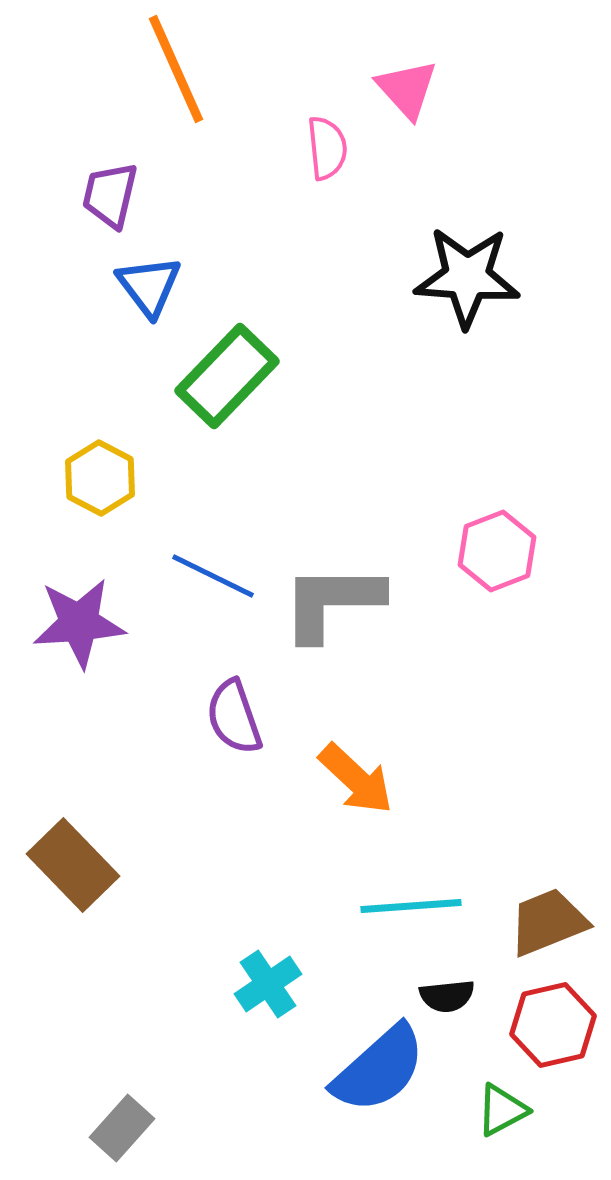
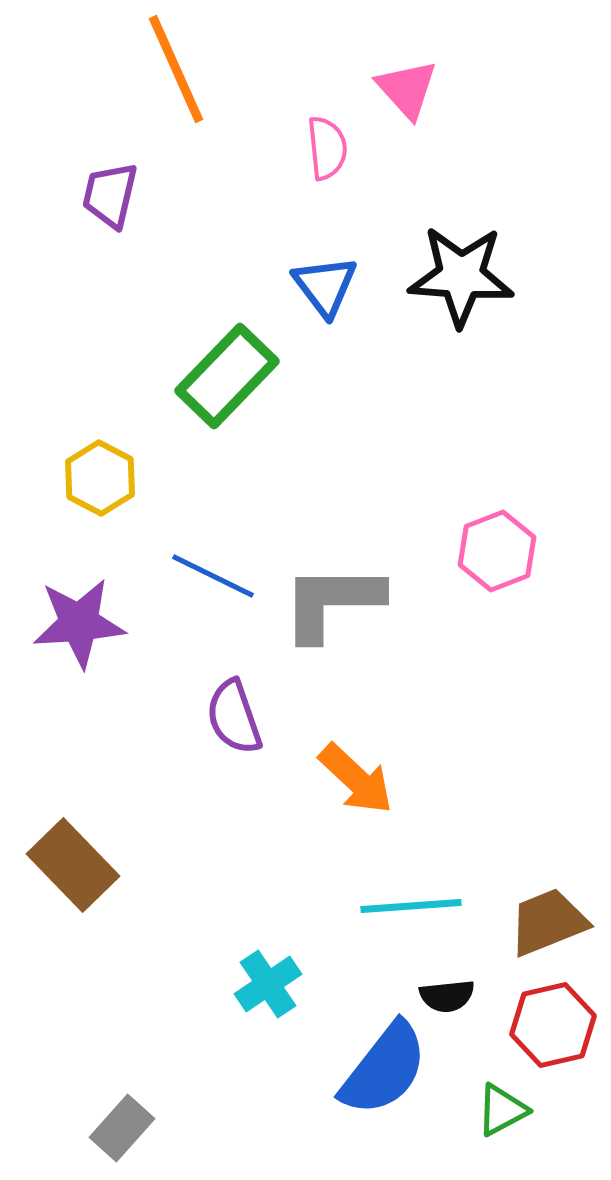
black star: moved 6 px left, 1 px up
blue triangle: moved 176 px right
blue semicircle: moved 5 px right; rotated 10 degrees counterclockwise
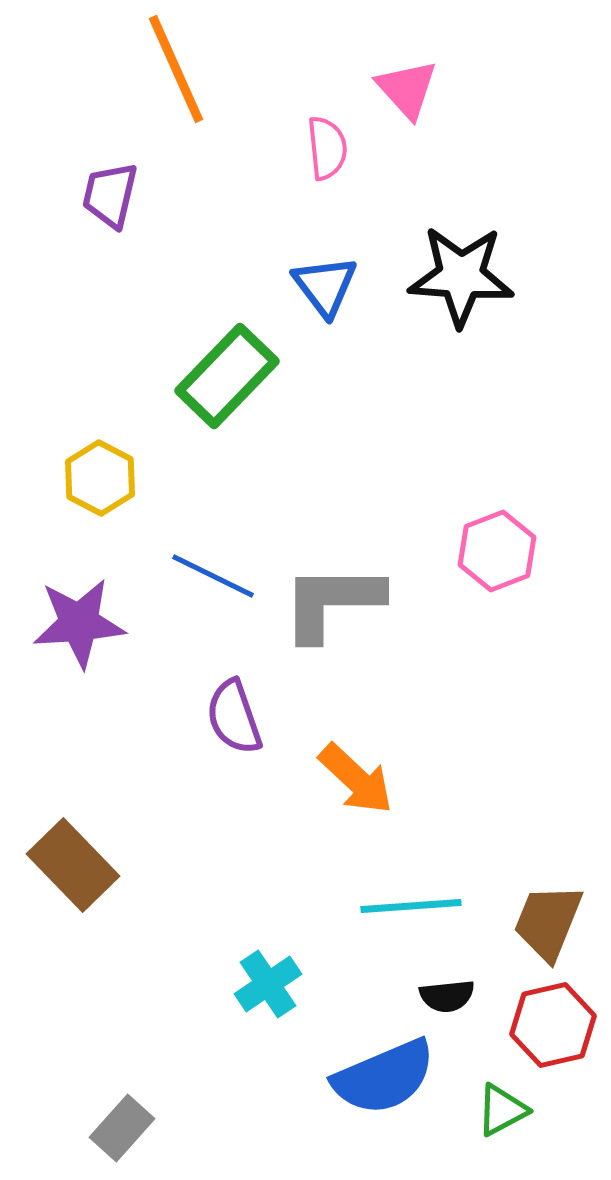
brown trapezoid: rotated 46 degrees counterclockwise
blue semicircle: moved 8 px down; rotated 29 degrees clockwise
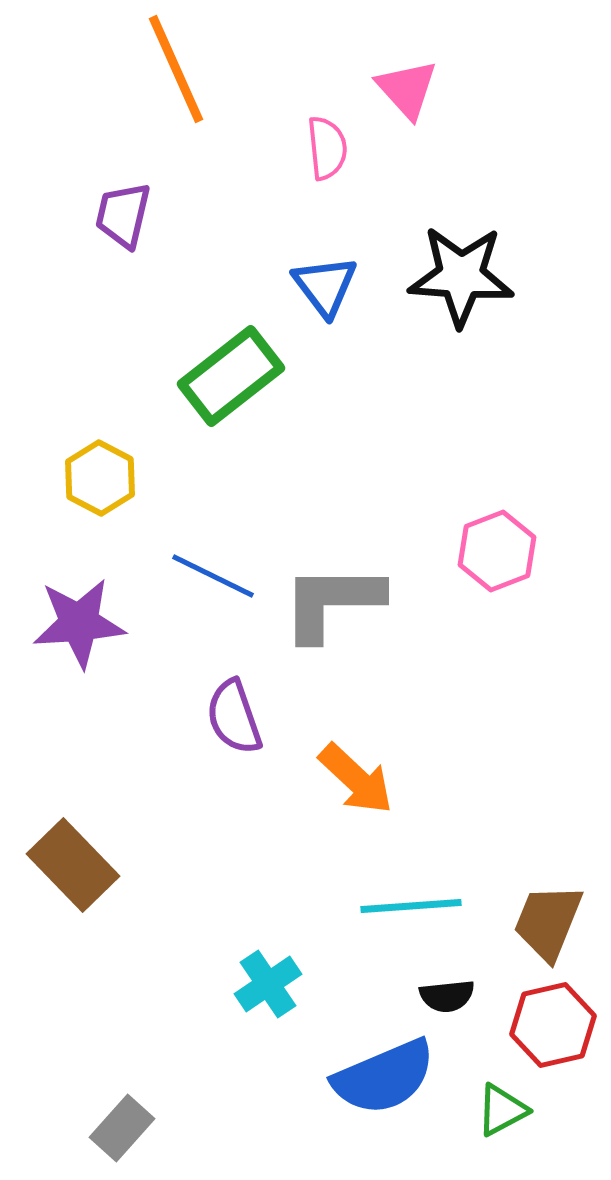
purple trapezoid: moved 13 px right, 20 px down
green rectangle: moved 4 px right; rotated 8 degrees clockwise
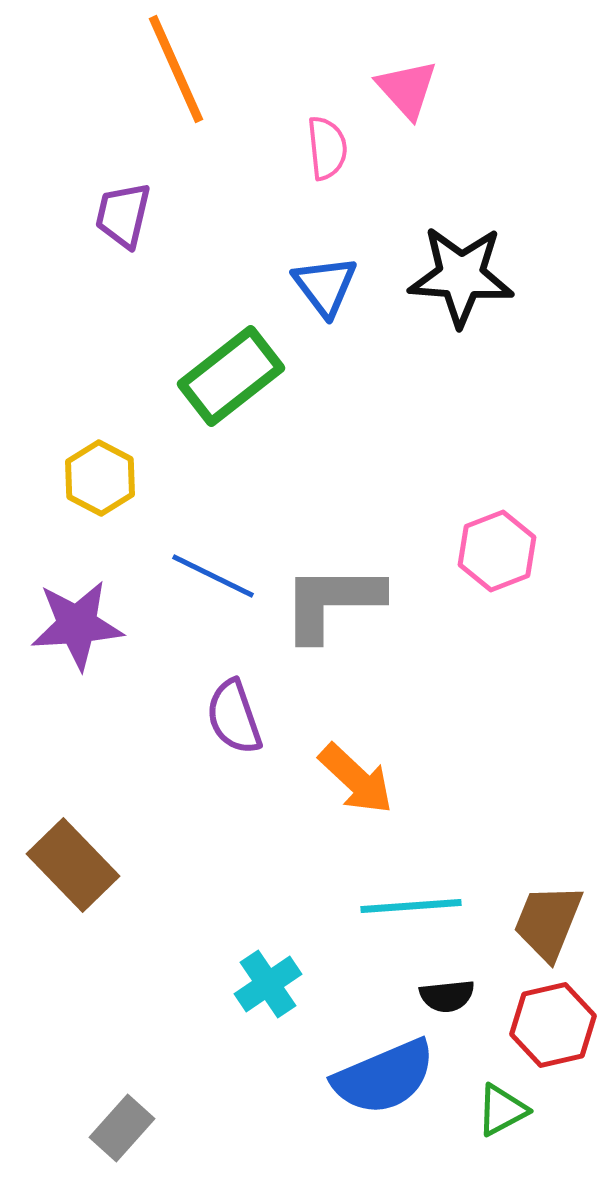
purple star: moved 2 px left, 2 px down
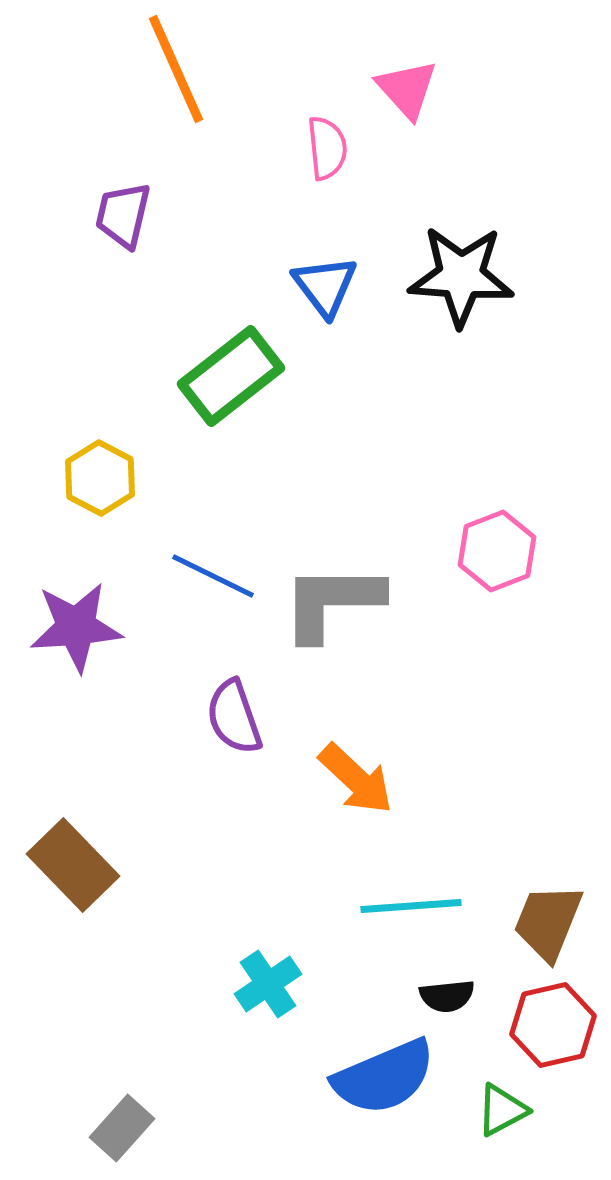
purple star: moved 1 px left, 2 px down
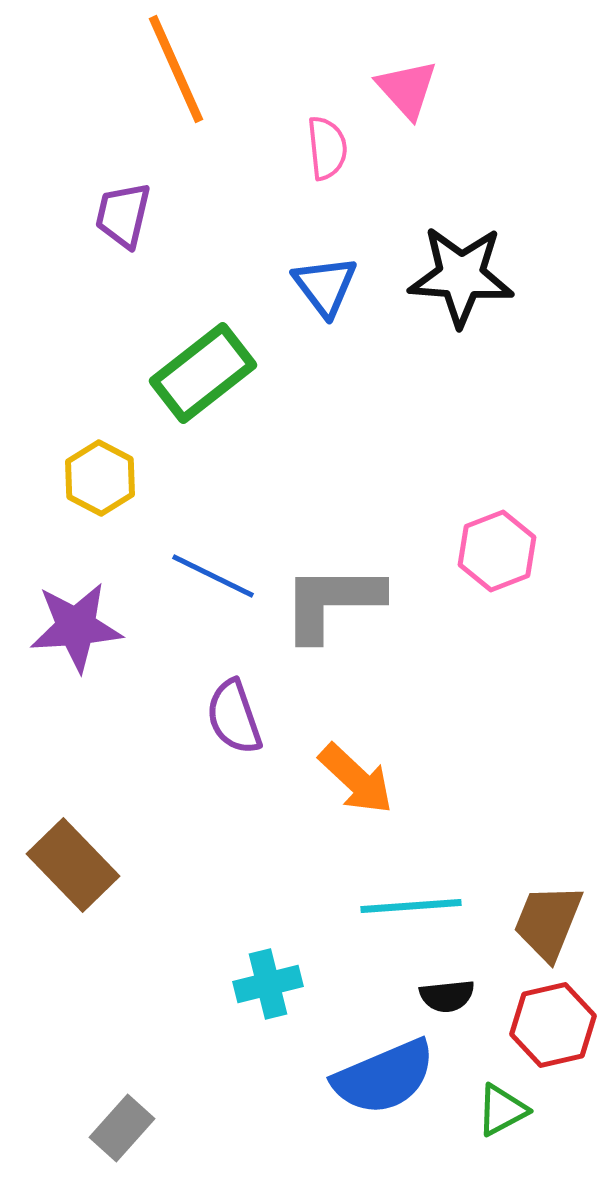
green rectangle: moved 28 px left, 3 px up
cyan cross: rotated 20 degrees clockwise
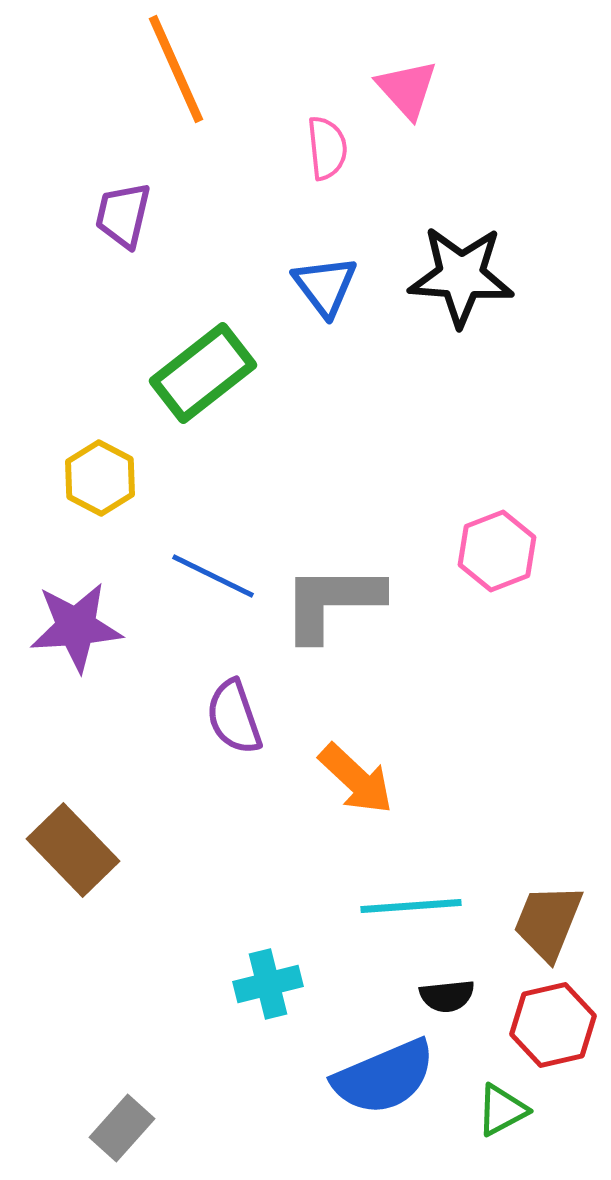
brown rectangle: moved 15 px up
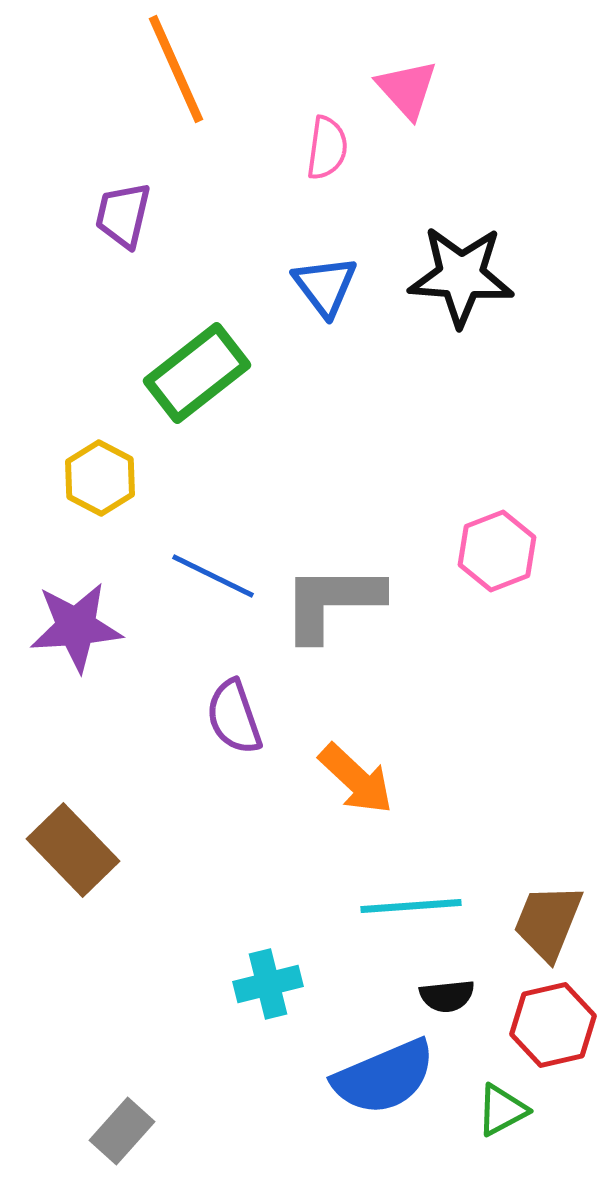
pink semicircle: rotated 14 degrees clockwise
green rectangle: moved 6 px left
gray rectangle: moved 3 px down
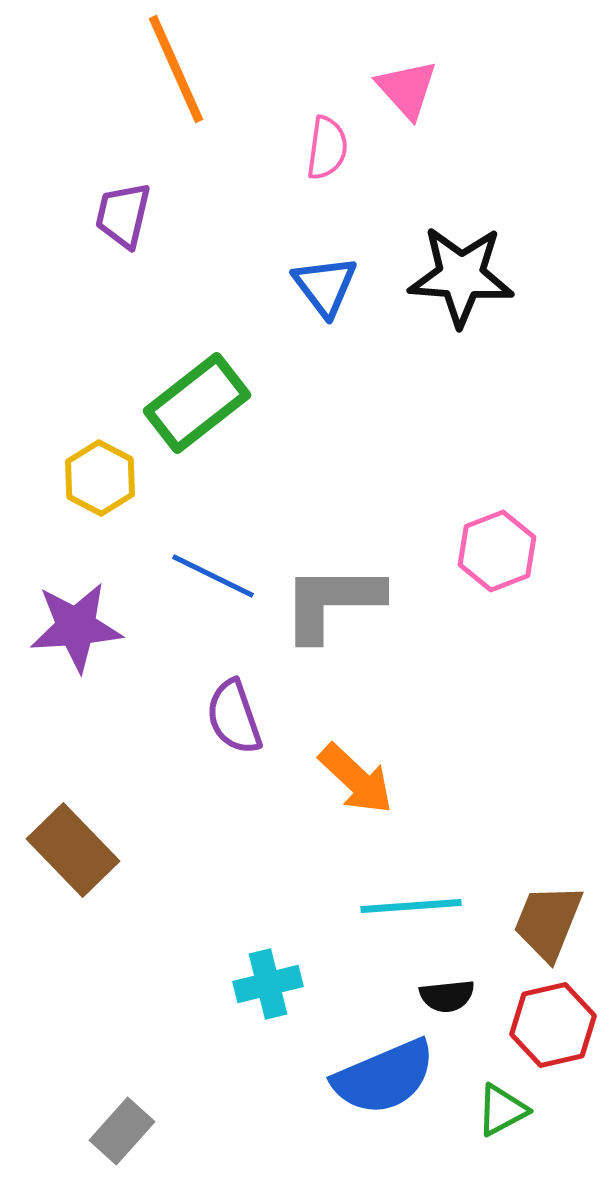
green rectangle: moved 30 px down
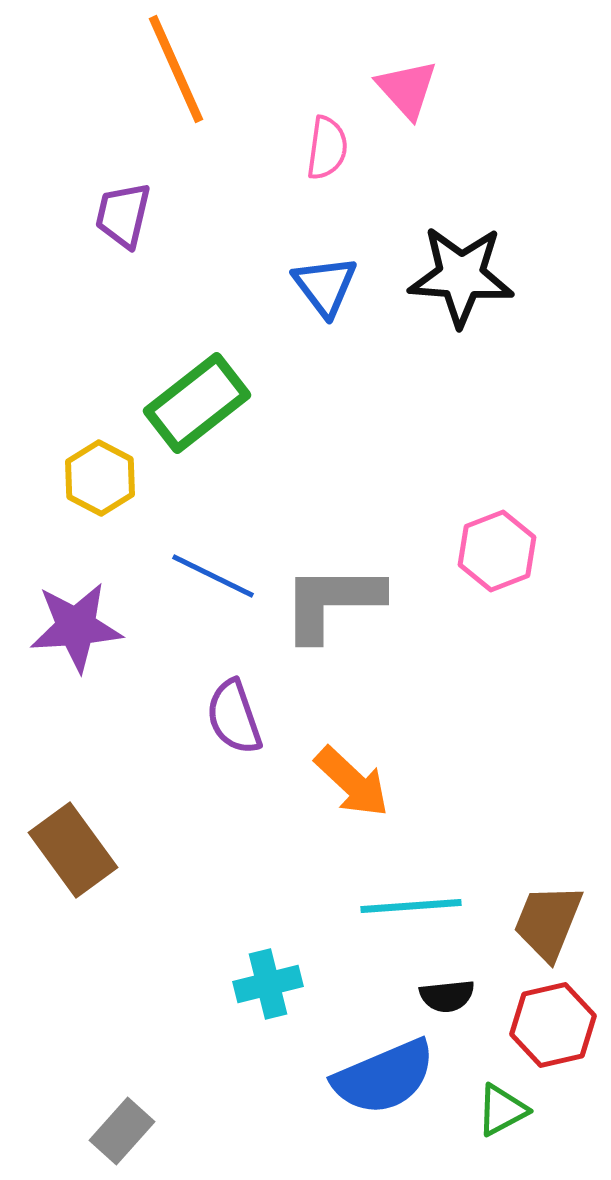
orange arrow: moved 4 px left, 3 px down
brown rectangle: rotated 8 degrees clockwise
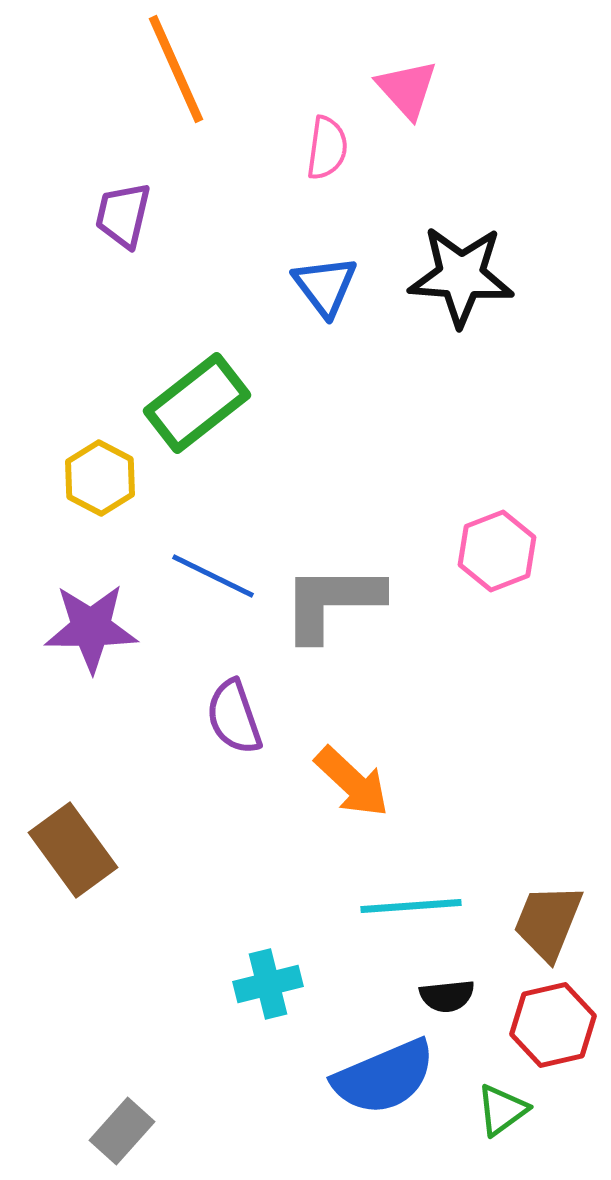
purple star: moved 15 px right, 1 px down; rotated 4 degrees clockwise
green triangle: rotated 8 degrees counterclockwise
